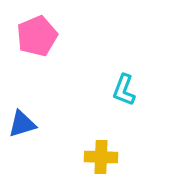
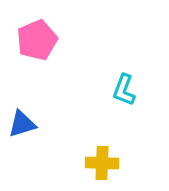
pink pentagon: moved 4 px down
yellow cross: moved 1 px right, 6 px down
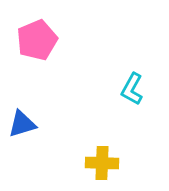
cyan L-shape: moved 8 px right, 1 px up; rotated 8 degrees clockwise
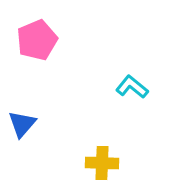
cyan L-shape: moved 2 px up; rotated 100 degrees clockwise
blue triangle: rotated 32 degrees counterclockwise
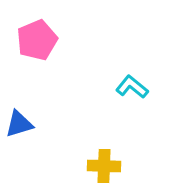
blue triangle: moved 3 px left; rotated 32 degrees clockwise
yellow cross: moved 2 px right, 3 px down
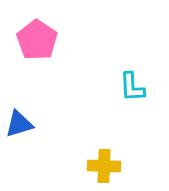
pink pentagon: rotated 15 degrees counterclockwise
cyan L-shape: rotated 132 degrees counterclockwise
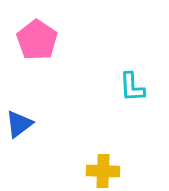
blue triangle: rotated 20 degrees counterclockwise
yellow cross: moved 1 px left, 5 px down
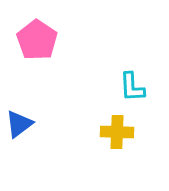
yellow cross: moved 14 px right, 39 px up
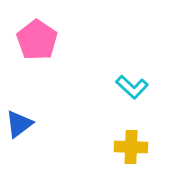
cyan L-shape: rotated 44 degrees counterclockwise
yellow cross: moved 14 px right, 15 px down
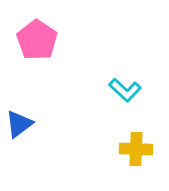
cyan L-shape: moved 7 px left, 3 px down
yellow cross: moved 5 px right, 2 px down
